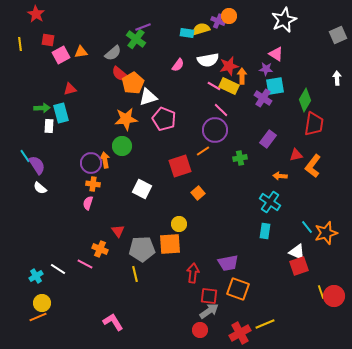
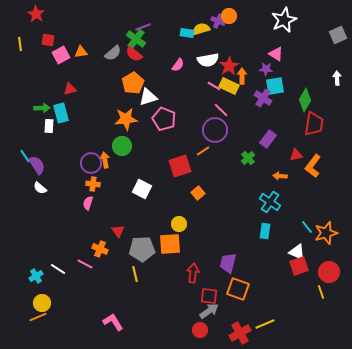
red star at (229, 66): rotated 18 degrees counterclockwise
red semicircle at (120, 74): moved 14 px right, 20 px up
green cross at (240, 158): moved 8 px right; rotated 32 degrees counterclockwise
purple trapezoid at (228, 263): rotated 115 degrees clockwise
red circle at (334, 296): moved 5 px left, 24 px up
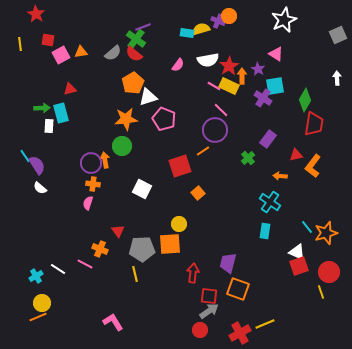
purple star at (266, 69): moved 8 px left; rotated 24 degrees clockwise
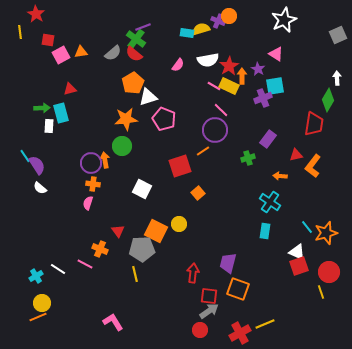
yellow line at (20, 44): moved 12 px up
purple cross at (263, 98): rotated 36 degrees clockwise
green diamond at (305, 100): moved 23 px right
green cross at (248, 158): rotated 24 degrees clockwise
orange square at (170, 244): moved 14 px left, 13 px up; rotated 30 degrees clockwise
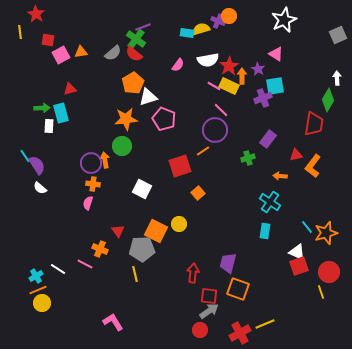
orange line at (38, 317): moved 27 px up
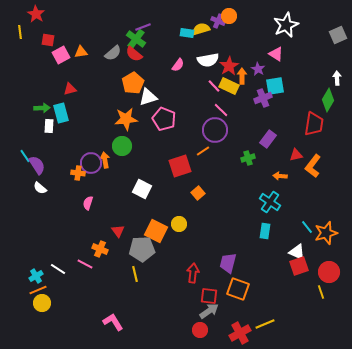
white star at (284, 20): moved 2 px right, 5 px down
pink line at (214, 86): rotated 16 degrees clockwise
orange cross at (93, 184): moved 15 px left, 11 px up
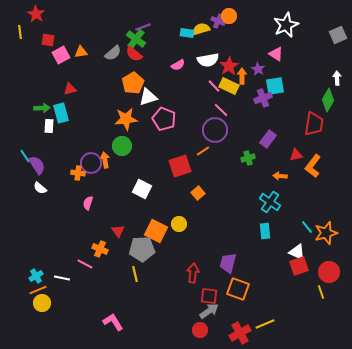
pink semicircle at (178, 65): rotated 24 degrees clockwise
cyan rectangle at (265, 231): rotated 14 degrees counterclockwise
white line at (58, 269): moved 4 px right, 9 px down; rotated 21 degrees counterclockwise
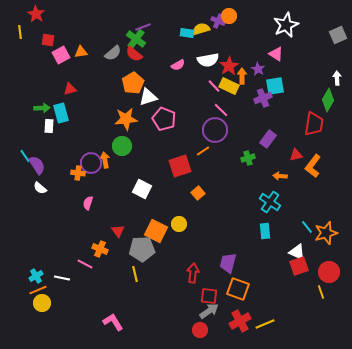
red cross at (240, 333): moved 12 px up
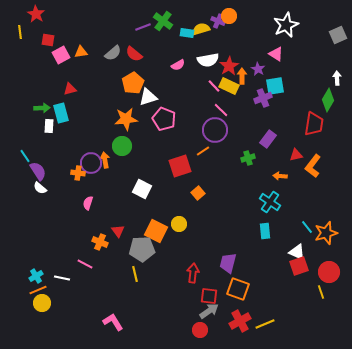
green cross at (136, 39): moved 27 px right, 18 px up
purple semicircle at (37, 165): moved 1 px right, 6 px down
orange cross at (100, 249): moved 7 px up
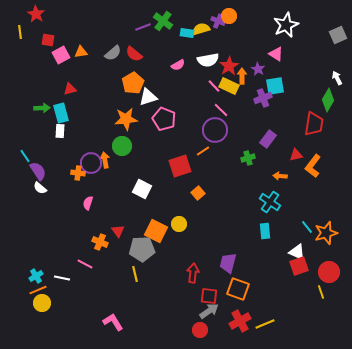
white arrow at (337, 78): rotated 24 degrees counterclockwise
white rectangle at (49, 126): moved 11 px right, 5 px down
